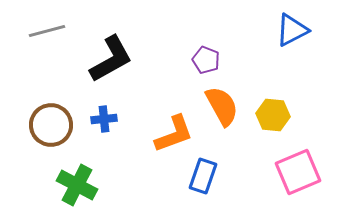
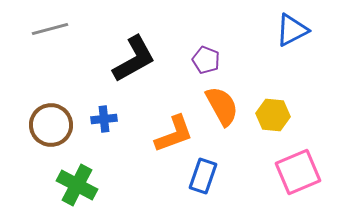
gray line: moved 3 px right, 2 px up
black L-shape: moved 23 px right
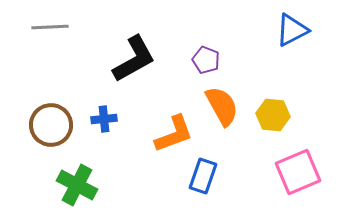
gray line: moved 2 px up; rotated 12 degrees clockwise
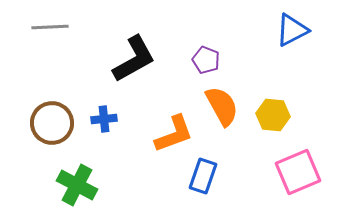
brown circle: moved 1 px right, 2 px up
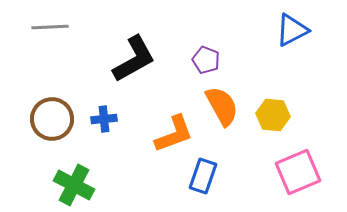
brown circle: moved 4 px up
green cross: moved 3 px left
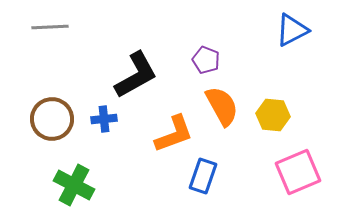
black L-shape: moved 2 px right, 16 px down
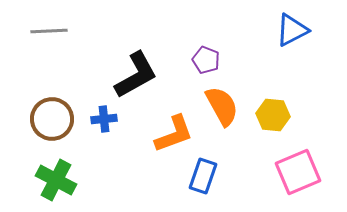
gray line: moved 1 px left, 4 px down
green cross: moved 18 px left, 5 px up
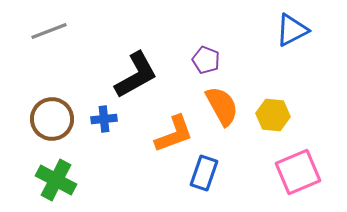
gray line: rotated 18 degrees counterclockwise
blue rectangle: moved 1 px right, 3 px up
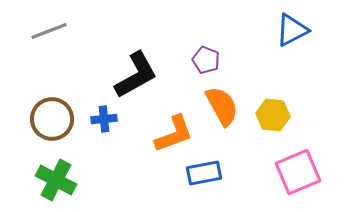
blue rectangle: rotated 60 degrees clockwise
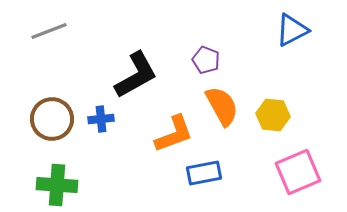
blue cross: moved 3 px left
green cross: moved 1 px right, 5 px down; rotated 24 degrees counterclockwise
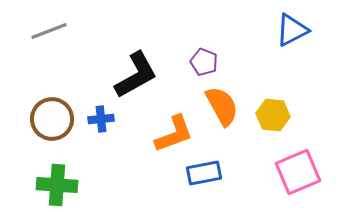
purple pentagon: moved 2 px left, 2 px down
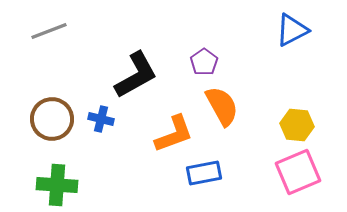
purple pentagon: rotated 16 degrees clockwise
yellow hexagon: moved 24 px right, 10 px down
blue cross: rotated 20 degrees clockwise
